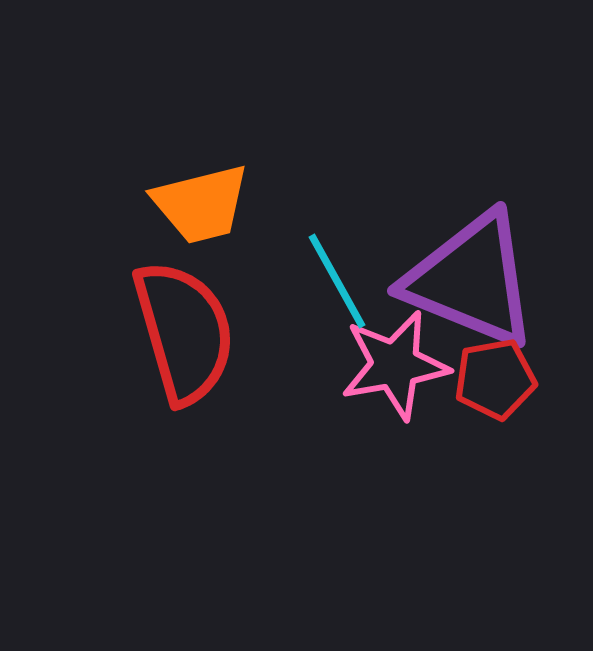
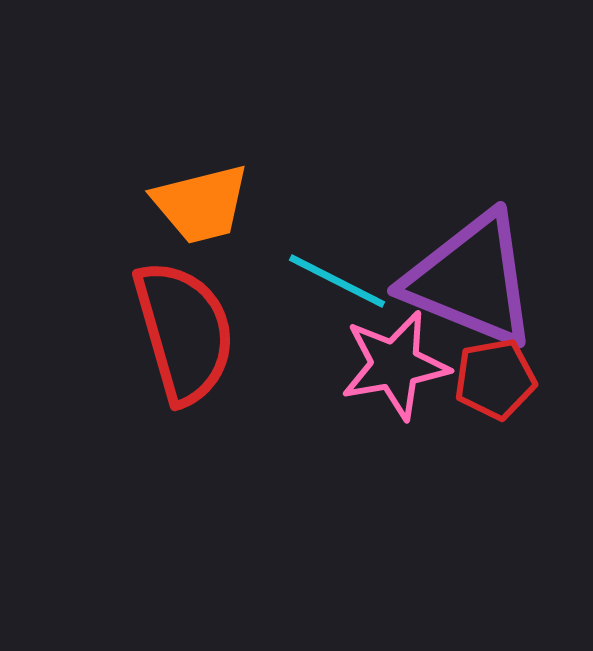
cyan line: rotated 34 degrees counterclockwise
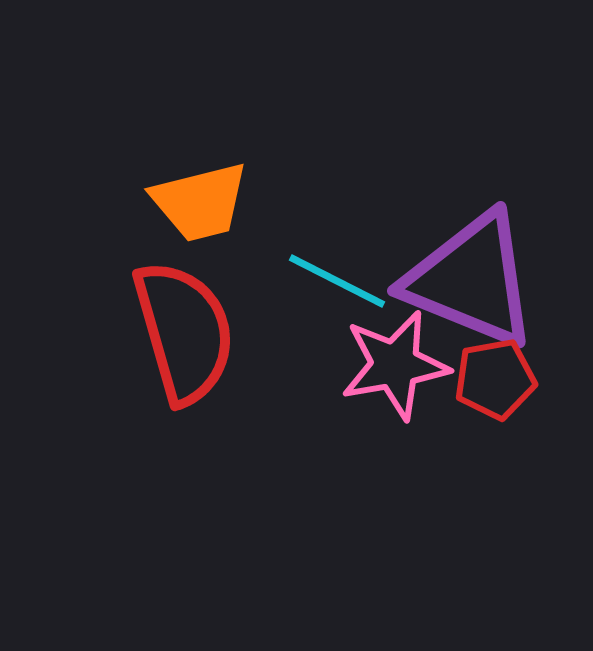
orange trapezoid: moved 1 px left, 2 px up
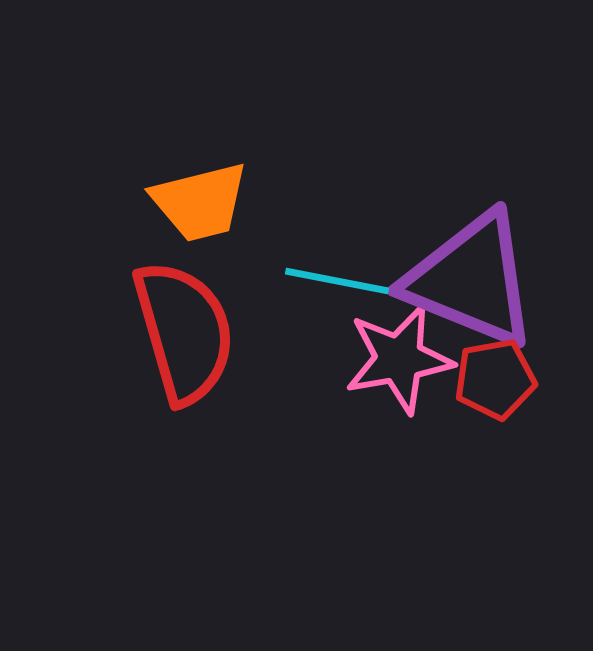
cyan line: rotated 16 degrees counterclockwise
pink star: moved 4 px right, 6 px up
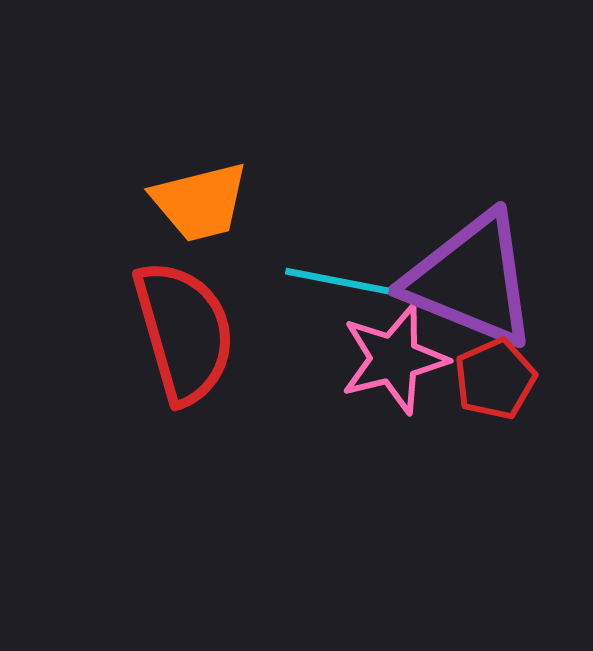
pink star: moved 5 px left; rotated 4 degrees counterclockwise
red pentagon: rotated 14 degrees counterclockwise
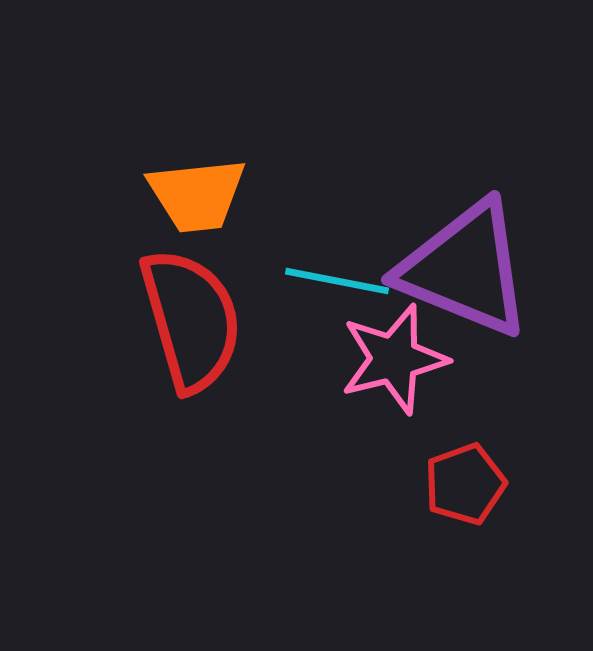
orange trapezoid: moved 3 px left, 7 px up; rotated 8 degrees clockwise
purple triangle: moved 6 px left, 11 px up
red semicircle: moved 7 px right, 12 px up
red pentagon: moved 30 px left, 105 px down; rotated 4 degrees clockwise
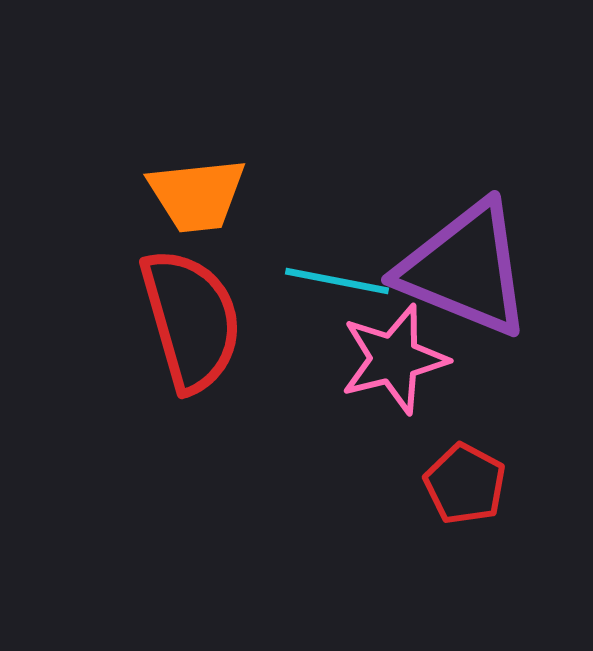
red pentagon: rotated 24 degrees counterclockwise
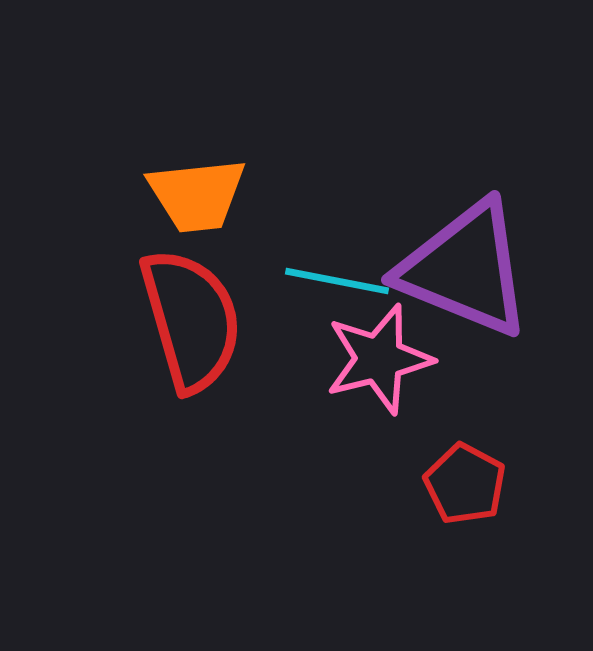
pink star: moved 15 px left
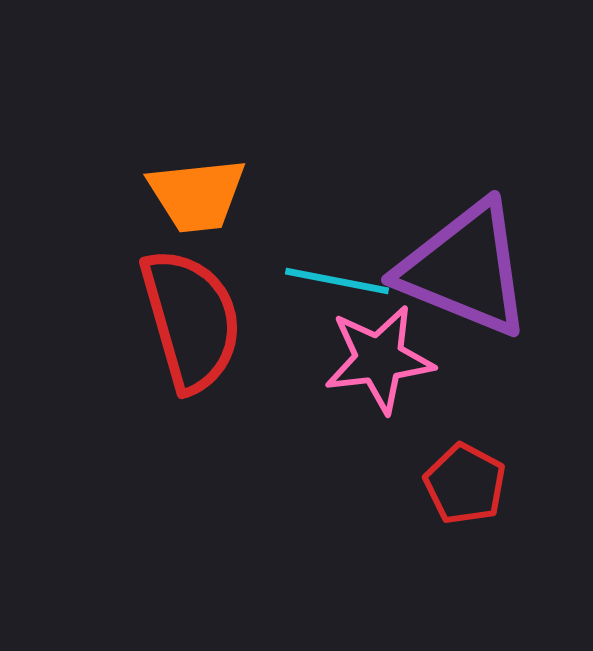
pink star: rotated 7 degrees clockwise
